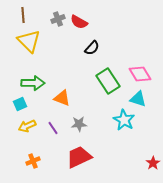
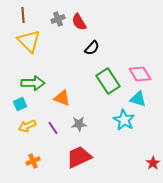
red semicircle: rotated 30 degrees clockwise
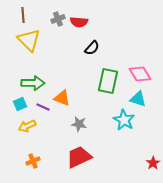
red semicircle: rotated 54 degrees counterclockwise
yellow triangle: moved 1 px up
green rectangle: rotated 45 degrees clockwise
gray star: rotated 14 degrees clockwise
purple line: moved 10 px left, 21 px up; rotated 32 degrees counterclockwise
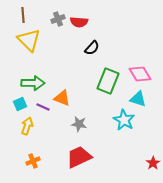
green rectangle: rotated 10 degrees clockwise
yellow arrow: rotated 132 degrees clockwise
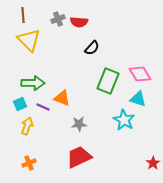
gray star: rotated 14 degrees counterclockwise
orange cross: moved 4 px left, 2 px down
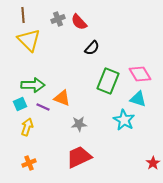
red semicircle: rotated 42 degrees clockwise
green arrow: moved 2 px down
yellow arrow: moved 1 px down
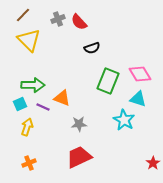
brown line: rotated 49 degrees clockwise
black semicircle: rotated 28 degrees clockwise
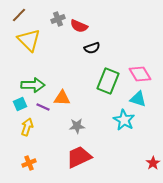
brown line: moved 4 px left
red semicircle: moved 4 px down; rotated 24 degrees counterclockwise
orange triangle: rotated 18 degrees counterclockwise
gray star: moved 2 px left, 2 px down
